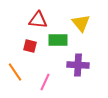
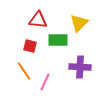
yellow triangle: moved 2 px left; rotated 24 degrees clockwise
purple cross: moved 2 px right, 2 px down
orange line: moved 9 px right, 1 px up
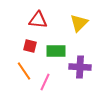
green rectangle: moved 2 px left, 11 px down
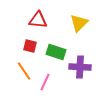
green rectangle: moved 1 px down; rotated 18 degrees clockwise
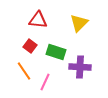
red square: rotated 24 degrees clockwise
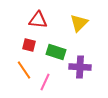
red square: moved 1 px left, 1 px up; rotated 24 degrees counterclockwise
orange line: moved 1 px up
